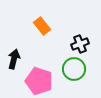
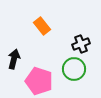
black cross: moved 1 px right
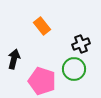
pink pentagon: moved 3 px right
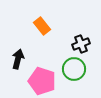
black arrow: moved 4 px right
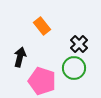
black cross: moved 2 px left; rotated 24 degrees counterclockwise
black arrow: moved 2 px right, 2 px up
green circle: moved 1 px up
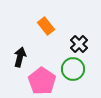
orange rectangle: moved 4 px right
green circle: moved 1 px left, 1 px down
pink pentagon: rotated 16 degrees clockwise
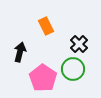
orange rectangle: rotated 12 degrees clockwise
black arrow: moved 5 px up
pink pentagon: moved 1 px right, 3 px up
